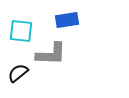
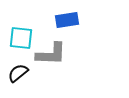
cyan square: moved 7 px down
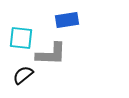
black semicircle: moved 5 px right, 2 px down
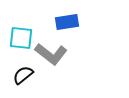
blue rectangle: moved 2 px down
gray L-shape: rotated 36 degrees clockwise
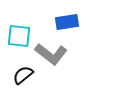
cyan square: moved 2 px left, 2 px up
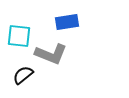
gray L-shape: rotated 16 degrees counterclockwise
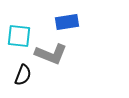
black semicircle: rotated 150 degrees clockwise
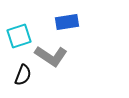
cyan square: rotated 25 degrees counterclockwise
gray L-shape: moved 2 px down; rotated 12 degrees clockwise
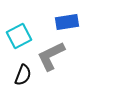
cyan square: rotated 10 degrees counterclockwise
gray L-shape: rotated 120 degrees clockwise
